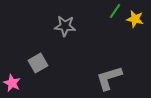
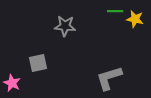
green line: rotated 56 degrees clockwise
gray square: rotated 18 degrees clockwise
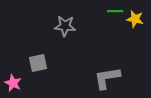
gray L-shape: moved 2 px left; rotated 8 degrees clockwise
pink star: moved 1 px right
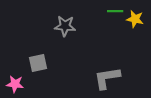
pink star: moved 2 px right, 1 px down; rotated 18 degrees counterclockwise
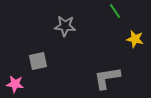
green line: rotated 56 degrees clockwise
yellow star: moved 20 px down
gray square: moved 2 px up
